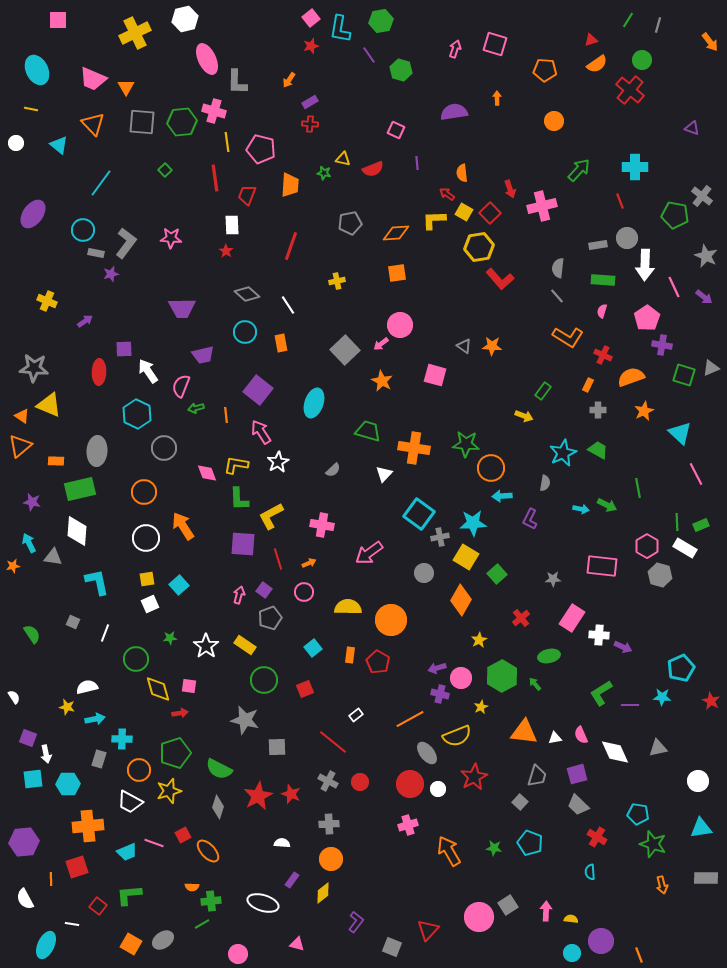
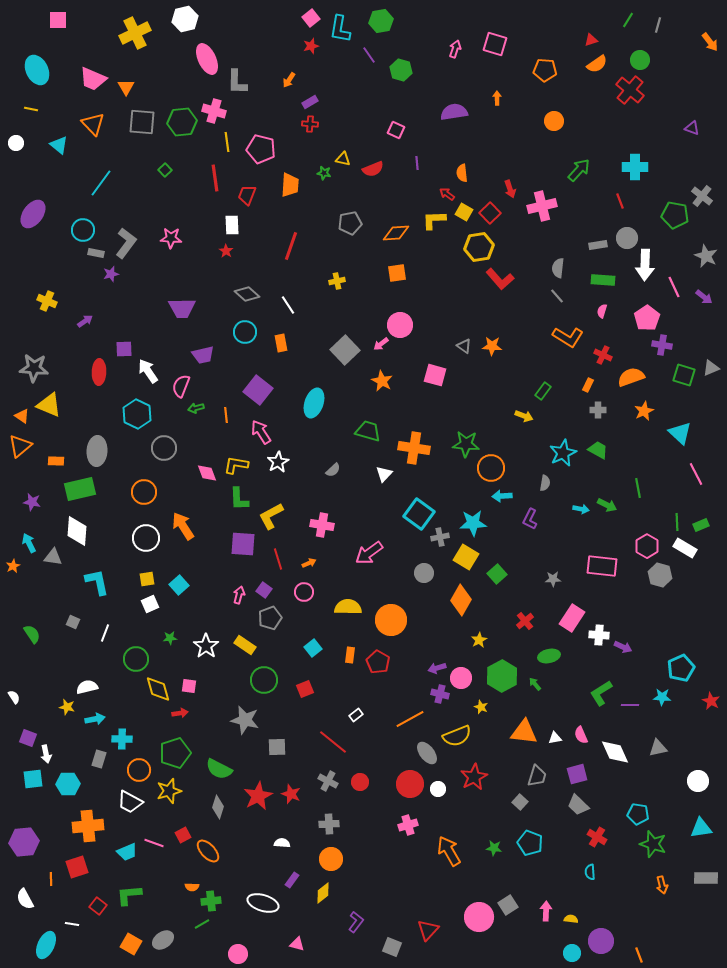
green circle at (642, 60): moved 2 px left
orange star at (13, 566): rotated 16 degrees counterclockwise
red cross at (521, 618): moved 4 px right, 3 px down
yellow star at (481, 707): rotated 24 degrees counterclockwise
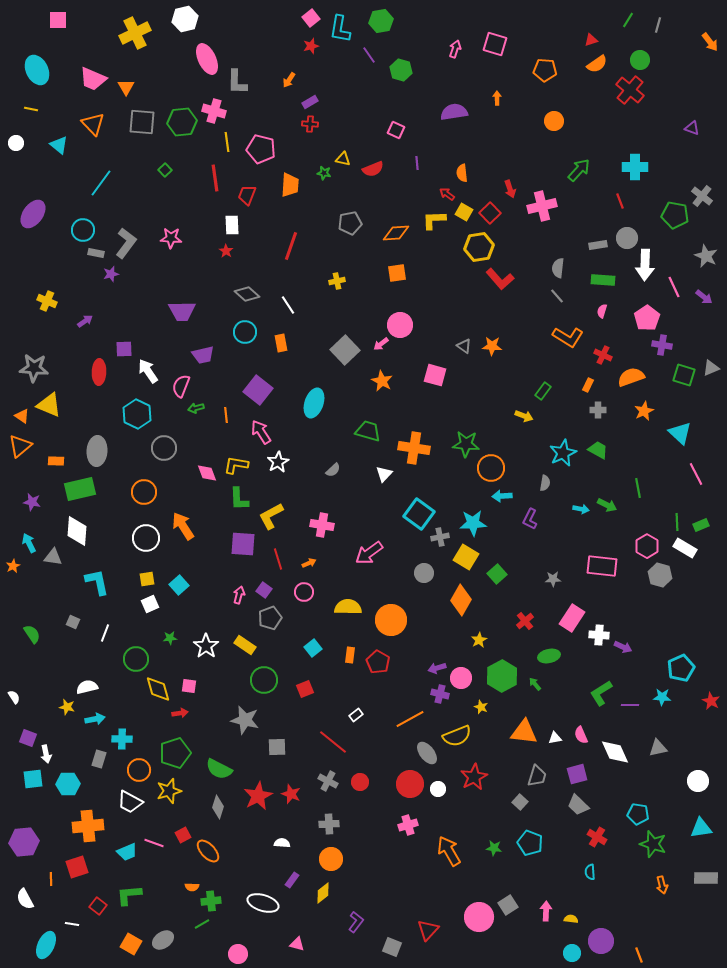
purple trapezoid at (182, 308): moved 3 px down
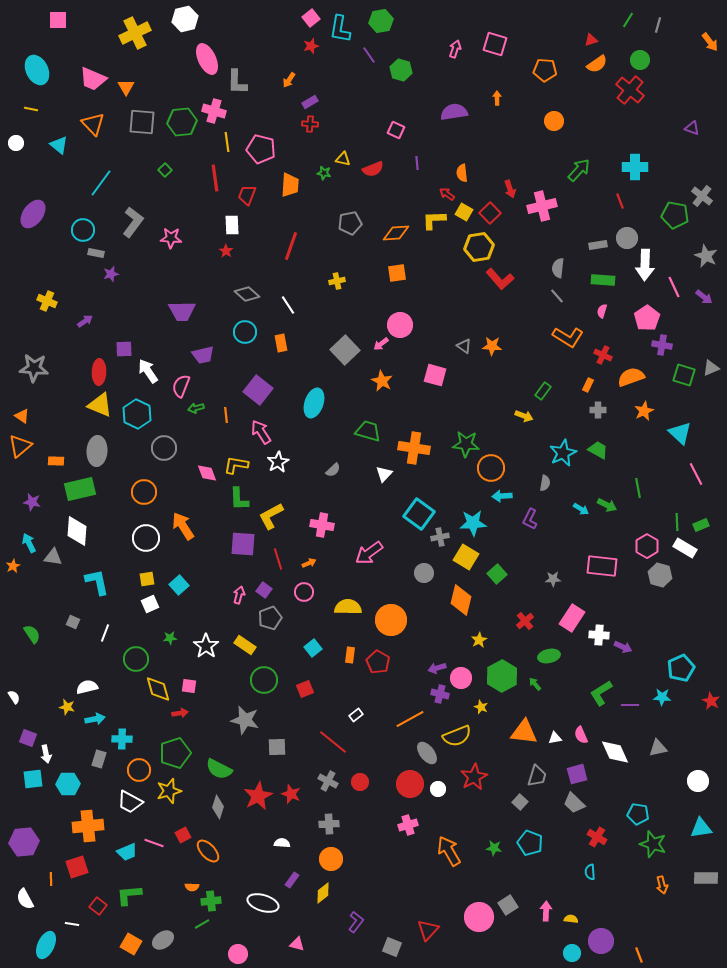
gray L-shape at (126, 243): moved 7 px right, 21 px up
yellow triangle at (49, 405): moved 51 px right
cyan arrow at (581, 509): rotated 21 degrees clockwise
orange diamond at (461, 600): rotated 16 degrees counterclockwise
gray trapezoid at (578, 805): moved 4 px left, 2 px up
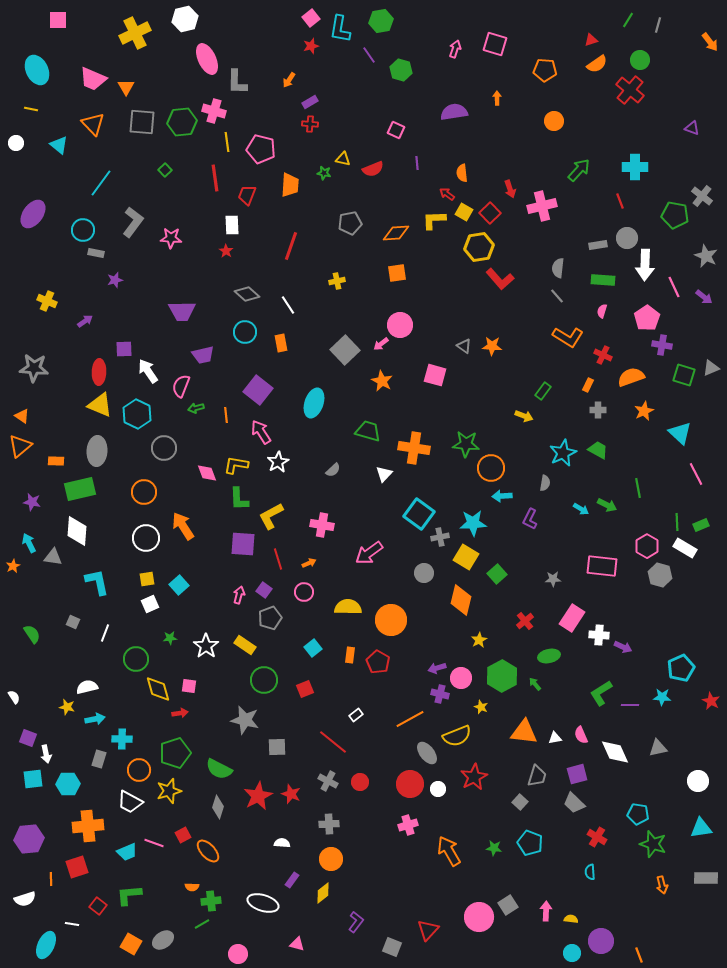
purple star at (111, 274): moved 4 px right, 6 px down
purple hexagon at (24, 842): moved 5 px right, 3 px up
white semicircle at (25, 899): rotated 80 degrees counterclockwise
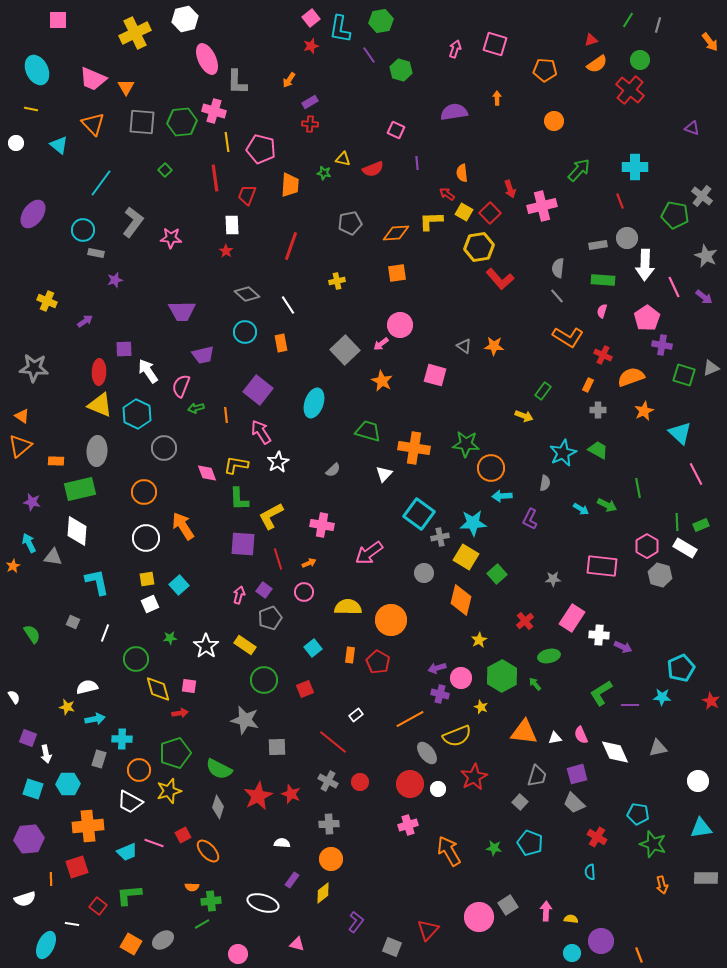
yellow L-shape at (434, 220): moved 3 px left, 1 px down
orange star at (492, 346): moved 2 px right
cyan square at (33, 779): moved 10 px down; rotated 25 degrees clockwise
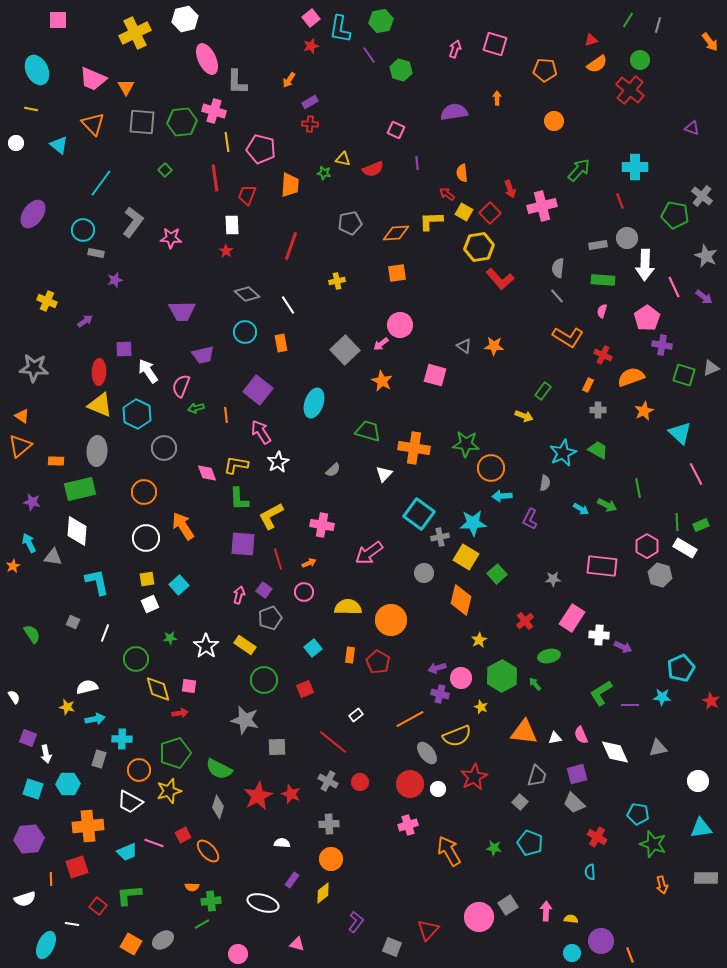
orange line at (639, 955): moved 9 px left
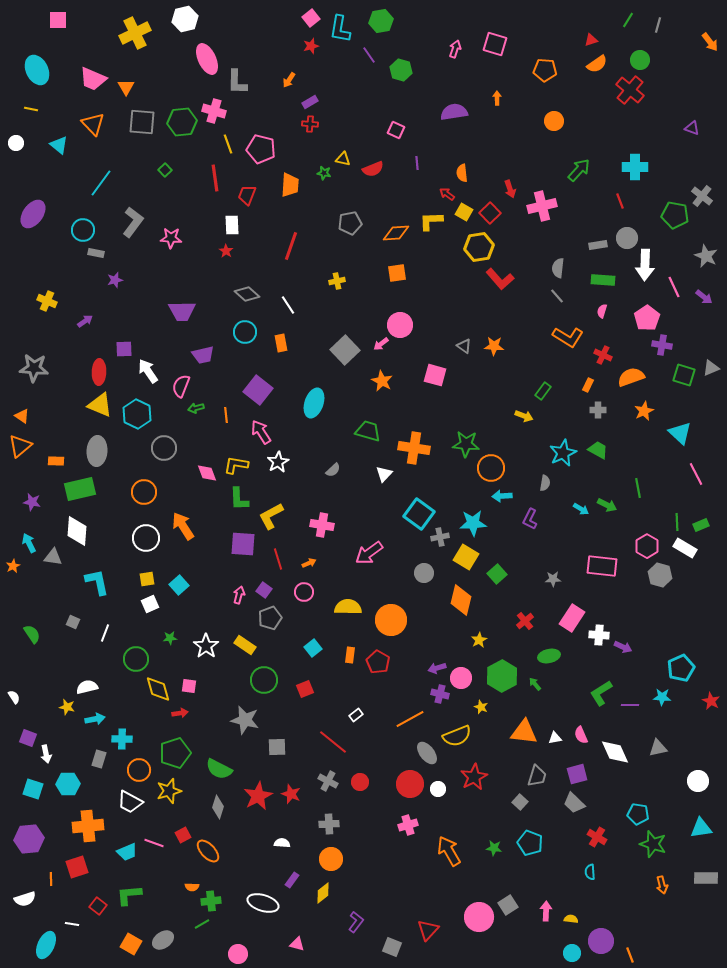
yellow line at (227, 142): moved 1 px right, 2 px down; rotated 12 degrees counterclockwise
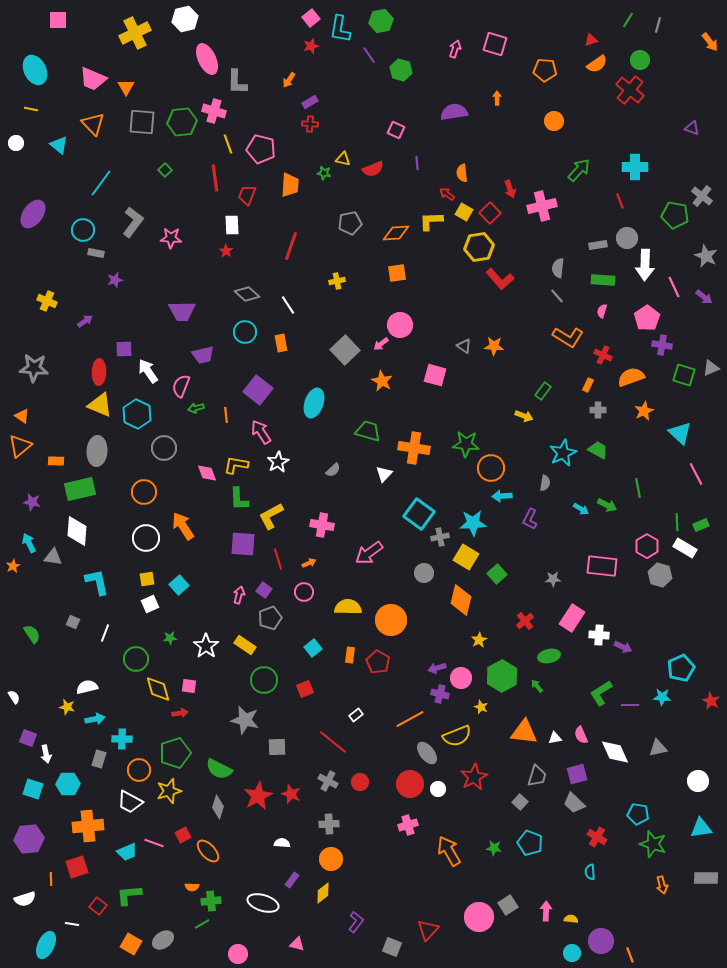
cyan ellipse at (37, 70): moved 2 px left
green arrow at (535, 684): moved 2 px right, 2 px down
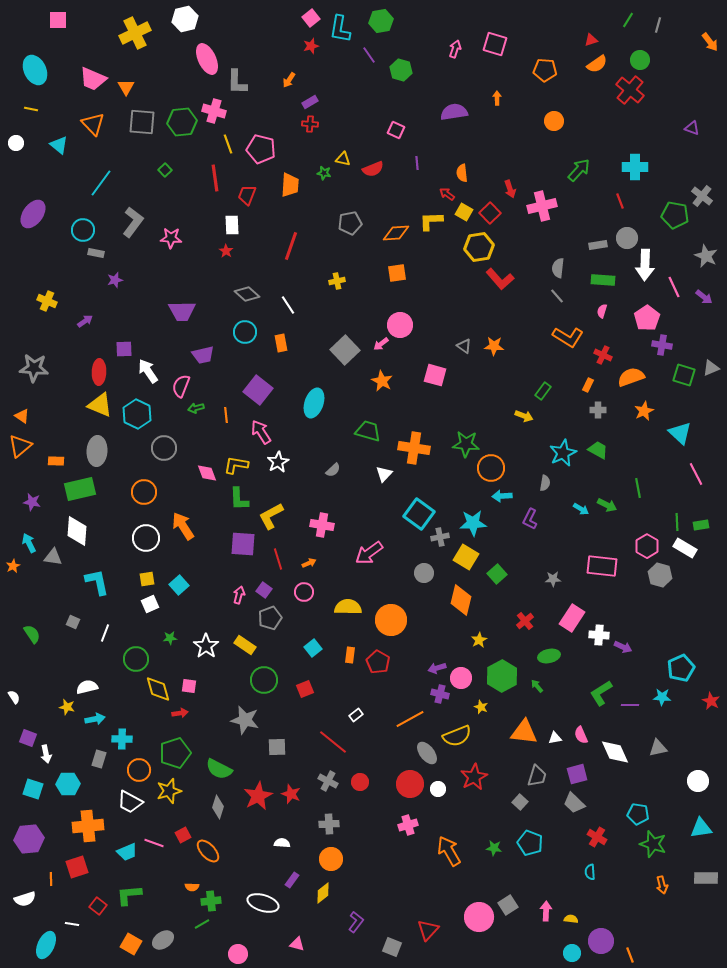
green rectangle at (701, 525): rotated 14 degrees clockwise
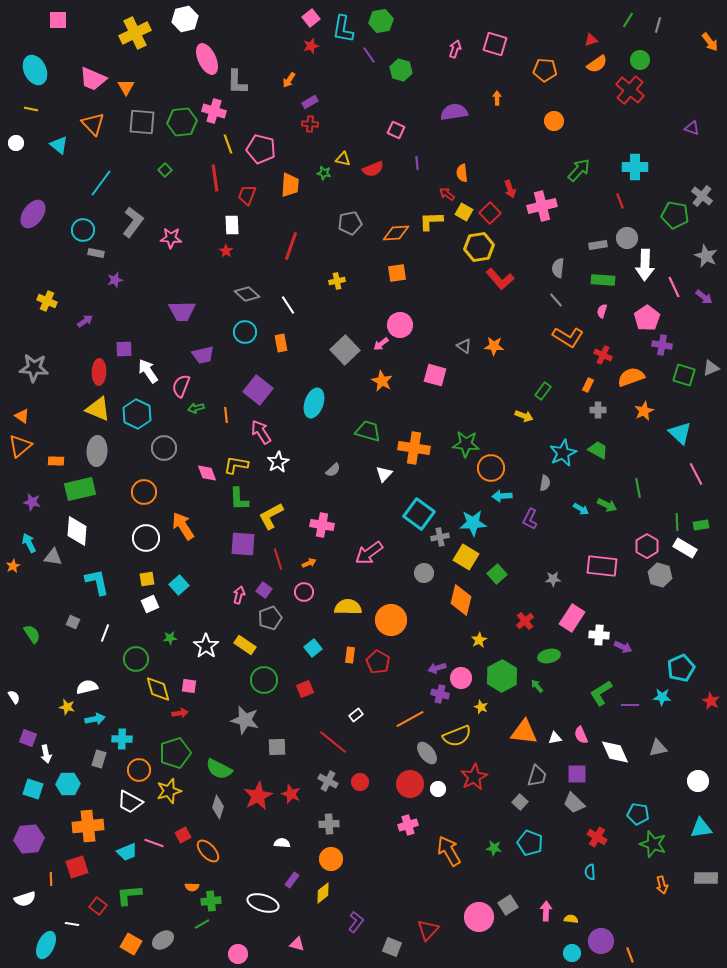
cyan L-shape at (340, 29): moved 3 px right
gray line at (557, 296): moved 1 px left, 4 px down
yellow triangle at (100, 405): moved 2 px left, 4 px down
purple square at (577, 774): rotated 15 degrees clockwise
